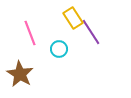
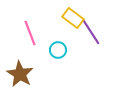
yellow rectangle: rotated 20 degrees counterclockwise
cyan circle: moved 1 px left, 1 px down
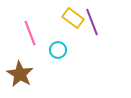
purple line: moved 1 px right, 10 px up; rotated 12 degrees clockwise
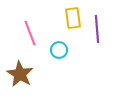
yellow rectangle: rotated 45 degrees clockwise
purple line: moved 5 px right, 7 px down; rotated 16 degrees clockwise
cyan circle: moved 1 px right
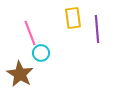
cyan circle: moved 18 px left, 3 px down
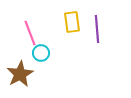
yellow rectangle: moved 1 px left, 4 px down
brown star: rotated 12 degrees clockwise
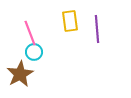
yellow rectangle: moved 2 px left, 1 px up
cyan circle: moved 7 px left, 1 px up
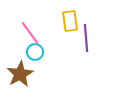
purple line: moved 11 px left, 9 px down
pink line: rotated 15 degrees counterclockwise
cyan circle: moved 1 px right
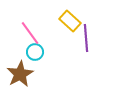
yellow rectangle: rotated 40 degrees counterclockwise
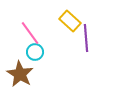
brown star: rotated 12 degrees counterclockwise
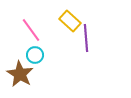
pink line: moved 1 px right, 3 px up
cyan circle: moved 3 px down
